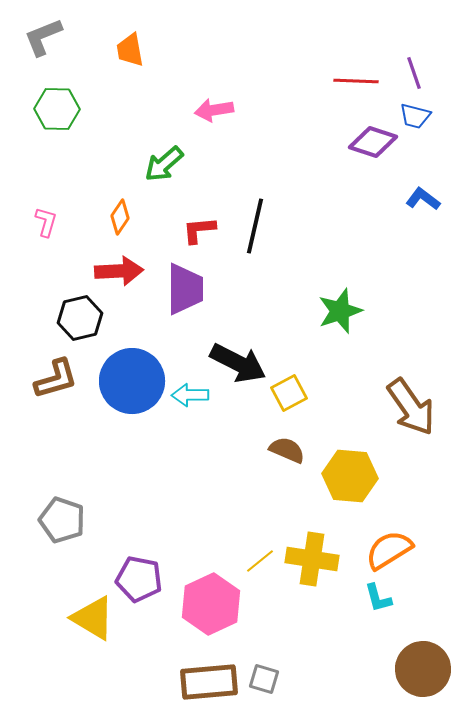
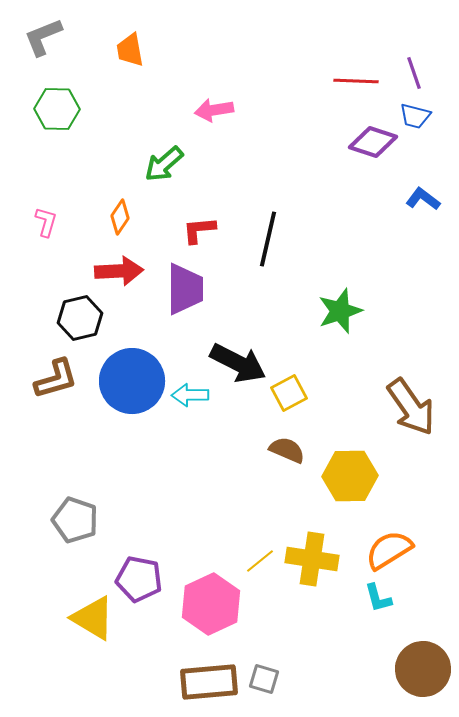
black line: moved 13 px right, 13 px down
yellow hexagon: rotated 6 degrees counterclockwise
gray pentagon: moved 13 px right
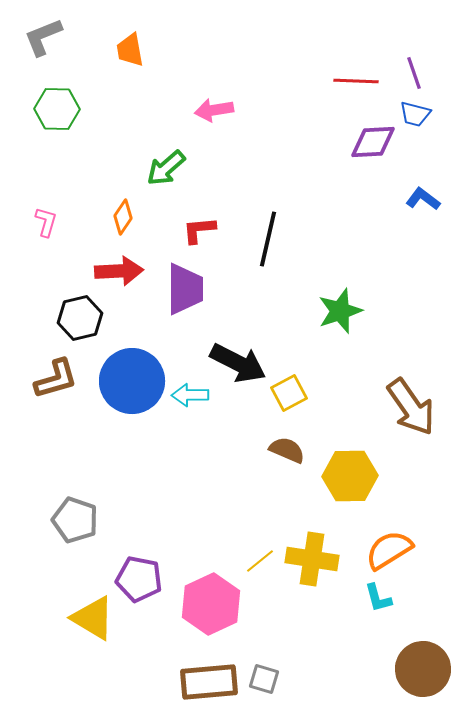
blue trapezoid: moved 2 px up
purple diamond: rotated 21 degrees counterclockwise
green arrow: moved 2 px right, 4 px down
orange diamond: moved 3 px right
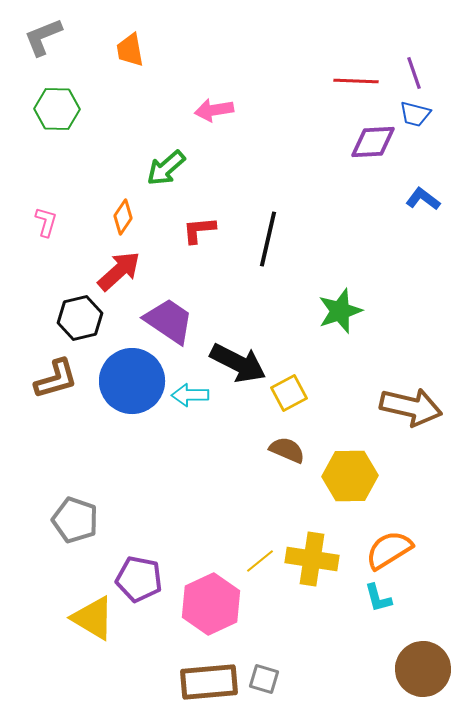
red arrow: rotated 39 degrees counterclockwise
purple trapezoid: moved 16 px left, 32 px down; rotated 56 degrees counterclockwise
brown arrow: rotated 42 degrees counterclockwise
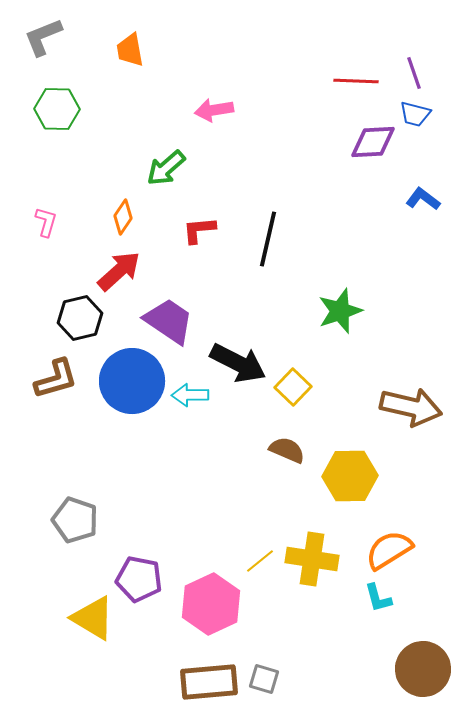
yellow square: moved 4 px right, 6 px up; rotated 18 degrees counterclockwise
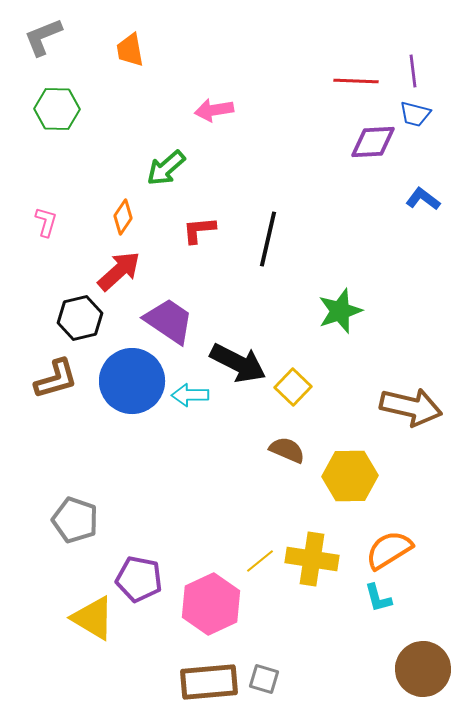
purple line: moved 1 px left, 2 px up; rotated 12 degrees clockwise
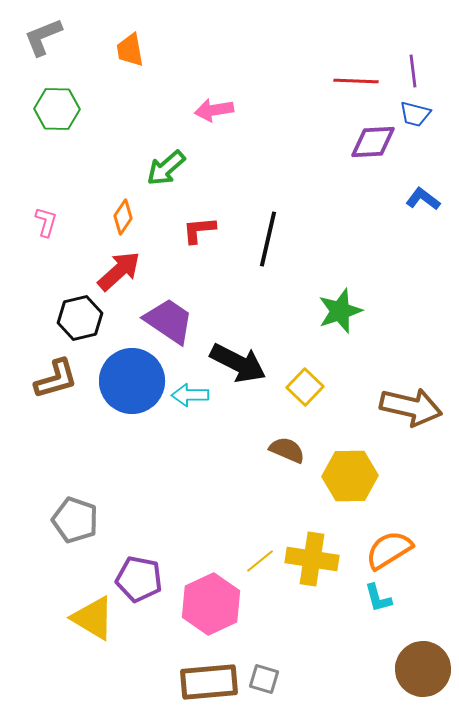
yellow square: moved 12 px right
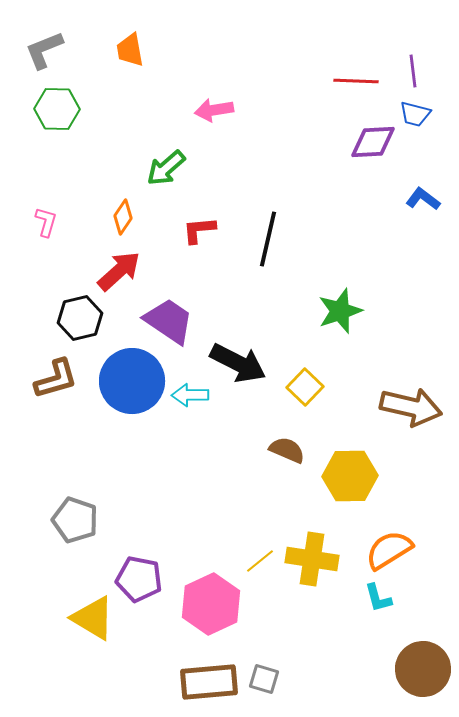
gray L-shape: moved 1 px right, 13 px down
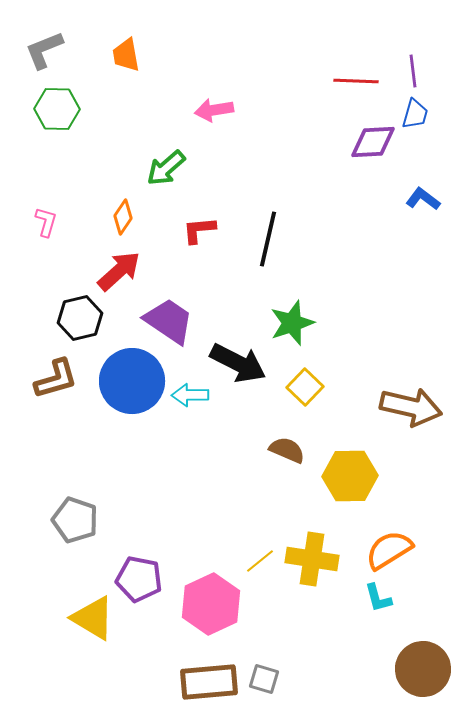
orange trapezoid: moved 4 px left, 5 px down
blue trapezoid: rotated 88 degrees counterclockwise
green star: moved 48 px left, 12 px down
